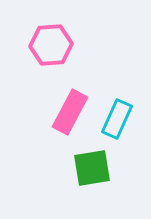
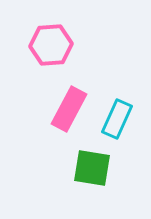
pink rectangle: moved 1 px left, 3 px up
green square: rotated 18 degrees clockwise
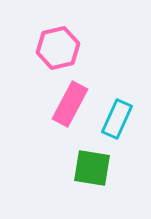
pink hexagon: moved 7 px right, 3 px down; rotated 9 degrees counterclockwise
pink rectangle: moved 1 px right, 5 px up
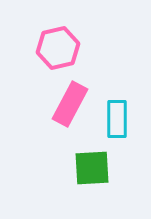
cyan rectangle: rotated 24 degrees counterclockwise
green square: rotated 12 degrees counterclockwise
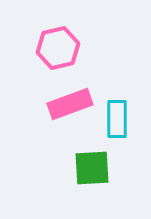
pink rectangle: rotated 42 degrees clockwise
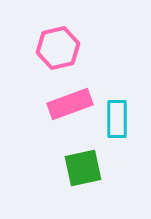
green square: moved 9 px left; rotated 9 degrees counterclockwise
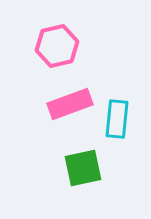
pink hexagon: moved 1 px left, 2 px up
cyan rectangle: rotated 6 degrees clockwise
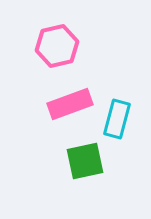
cyan rectangle: rotated 9 degrees clockwise
green square: moved 2 px right, 7 px up
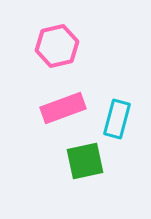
pink rectangle: moved 7 px left, 4 px down
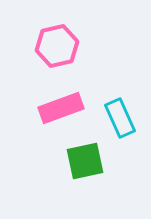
pink rectangle: moved 2 px left
cyan rectangle: moved 3 px right, 1 px up; rotated 39 degrees counterclockwise
